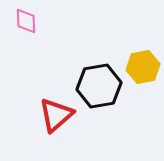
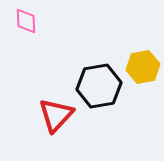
red triangle: rotated 6 degrees counterclockwise
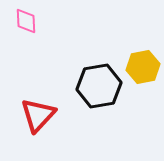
red triangle: moved 18 px left
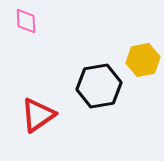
yellow hexagon: moved 7 px up
red triangle: rotated 12 degrees clockwise
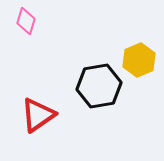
pink diamond: rotated 20 degrees clockwise
yellow hexagon: moved 4 px left; rotated 12 degrees counterclockwise
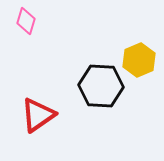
black hexagon: moved 2 px right; rotated 12 degrees clockwise
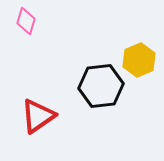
black hexagon: rotated 9 degrees counterclockwise
red triangle: moved 1 px down
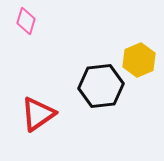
red triangle: moved 2 px up
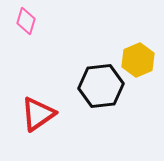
yellow hexagon: moved 1 px left
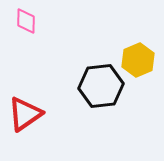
pink diamond: rotated 16 degrees counterclockwise
red triangle: moved 13 px left
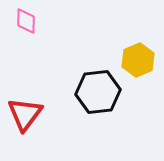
black hexagon: moved 3 px left, 6 px down
red triangle: rotated 18 degrees counterclockwise
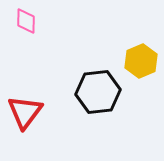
yellow hexagon: moved 3 px right, 1 px down
red triangle: moved 2 px up
